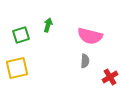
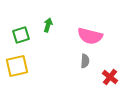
yellow square: moved 2 px up
red cross: rotated 21 degrees counterclockwise
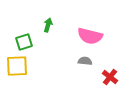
green square: moved 3 px right, 7 px down
gray semicircle: rotated 88 degrees counterclockwise
yellow square: rotated 10 degrees clockwise
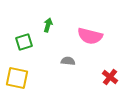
gray semicircle: moved 17 px left
yellow square: moved 12 px down; rotated 15 degrees clockwise
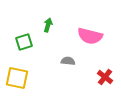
red cross: moved 5 px left
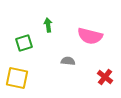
green arrow: rotated 24 degrees counterclockwise
green square: moved 1 px down
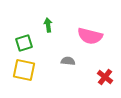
yellow square: moved 7 px right, 8 px up
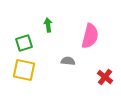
pink semicircle: rotated 90 degrees counterclockwise
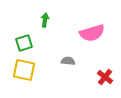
green arrow: moved 3 px left, 5 px up; rotated 16 degrees clockwise
pink semicircle: moved 2 px right, 3 px up; rotated 60 degrees clockwise
